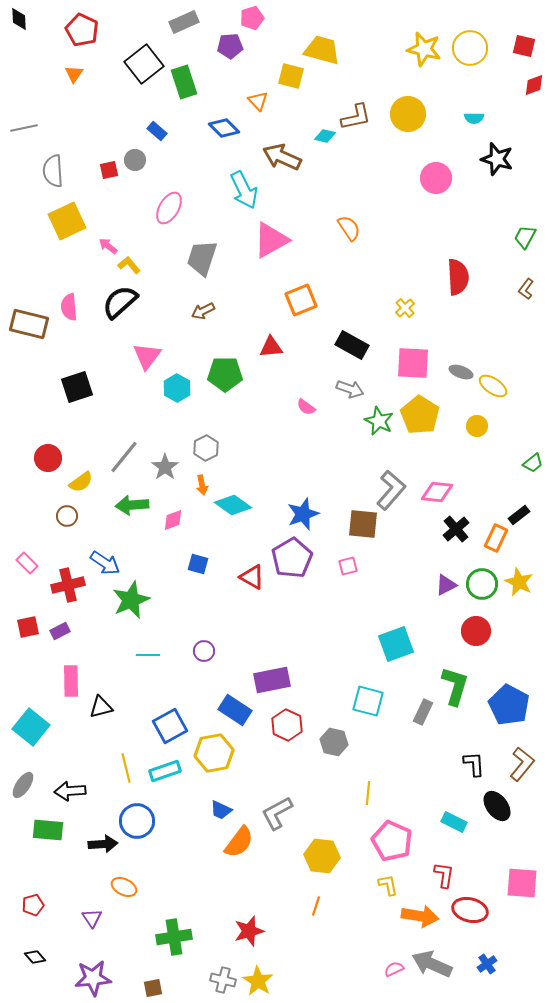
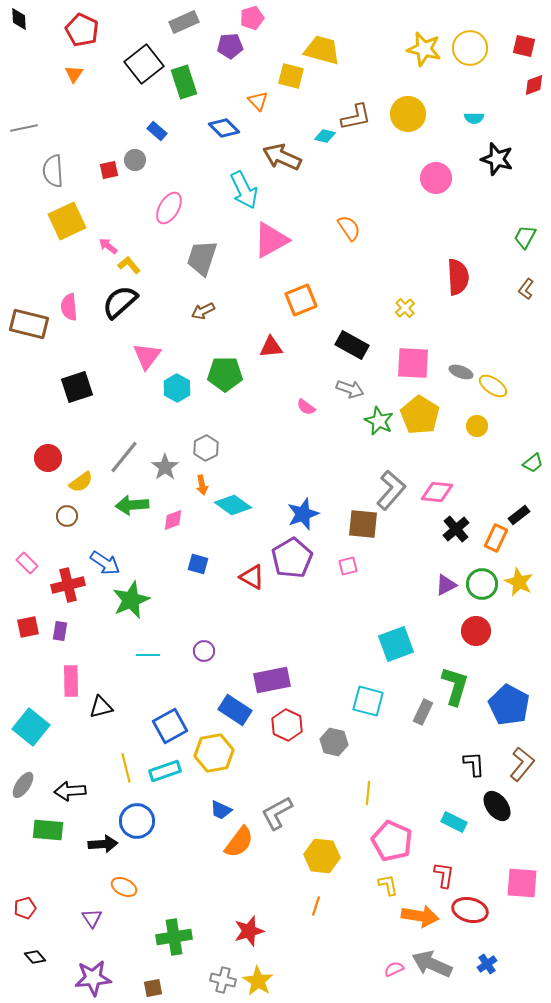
purple rectangle at (60, 631): rotated 54 degrees counterclockwise
red pentagon at (33, 905): moved 8 px left, 3 px down
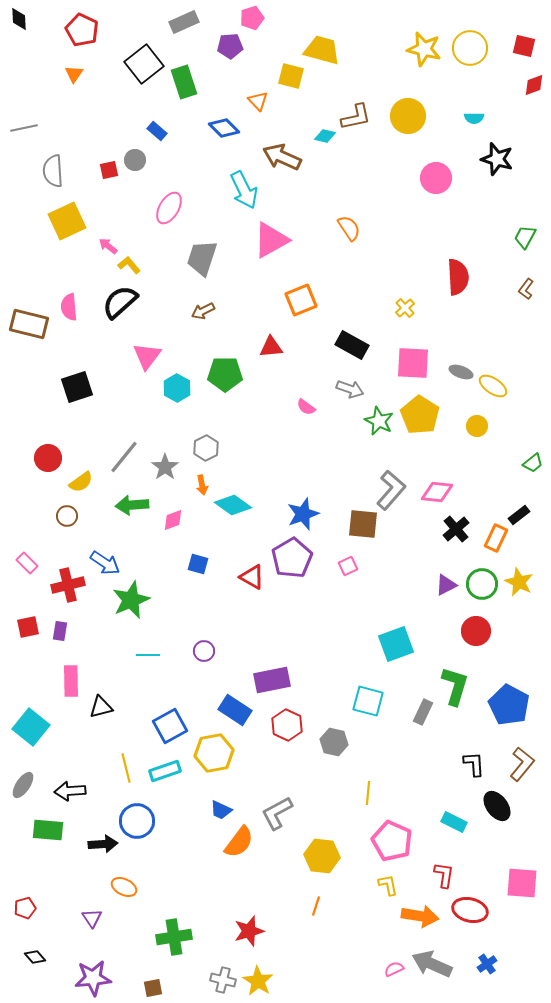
yellow circle at (408, 114): moved 2 px down
pink square at (348, 566): rotated 12 degrees counterclockwise
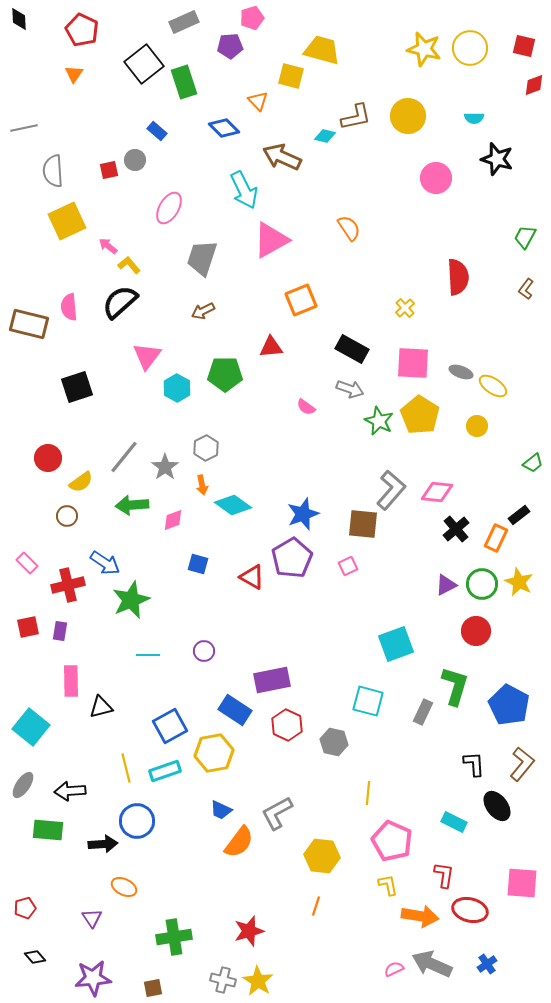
black rectangle at (352, 345): moved 4 px down
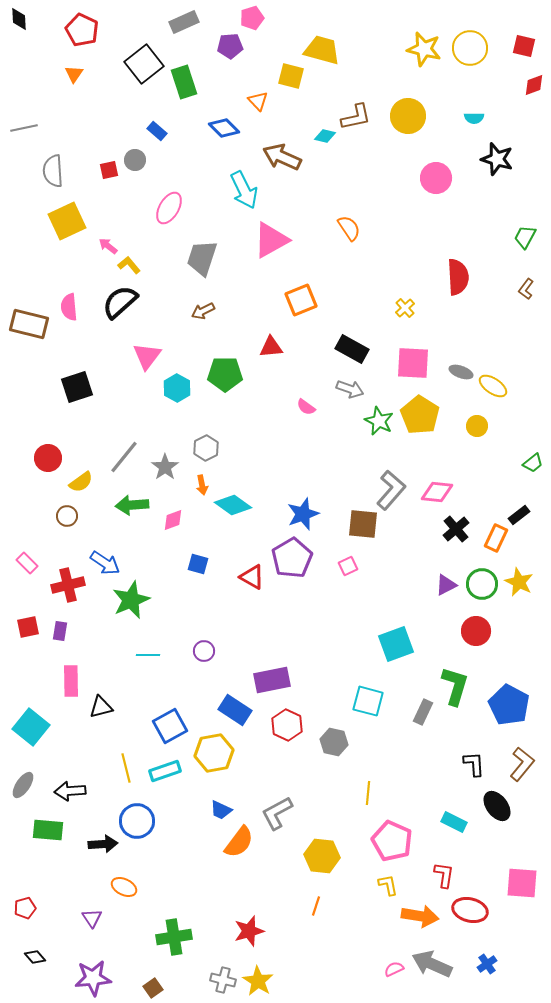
brown square at (153, 988): rotated 24 degrees counterclockwise
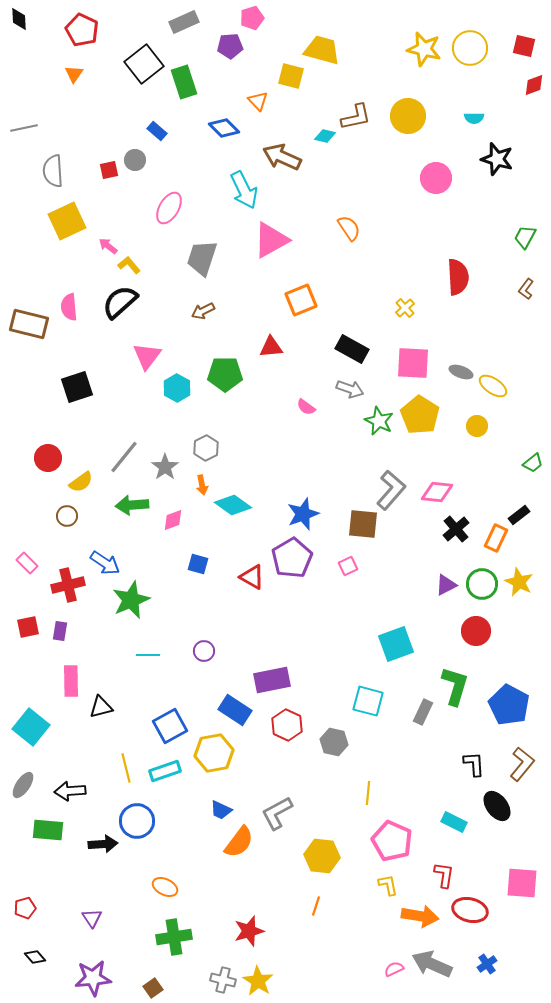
orange ellipse at (124, 887): moved 41 px right
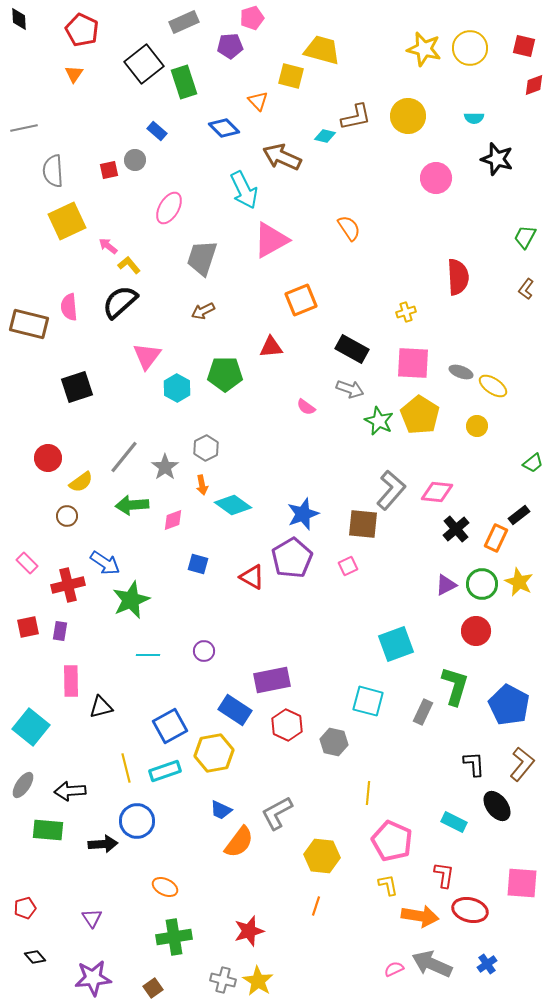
yellow cross at (405, 308): moved 1 px right, 4 px down; rotated 24 degrees clockwise
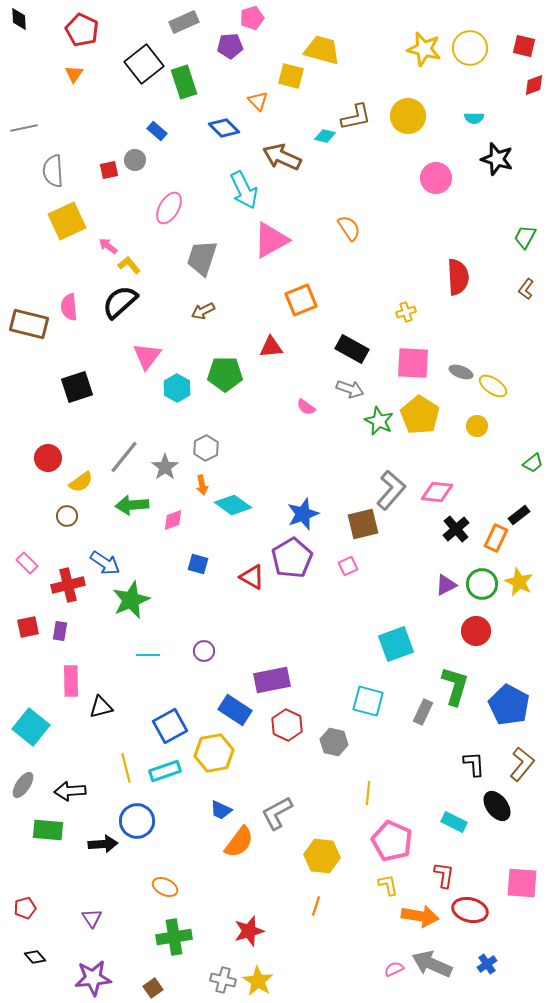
brown square at (363, 524): rotated 20 degrees counterclockwise
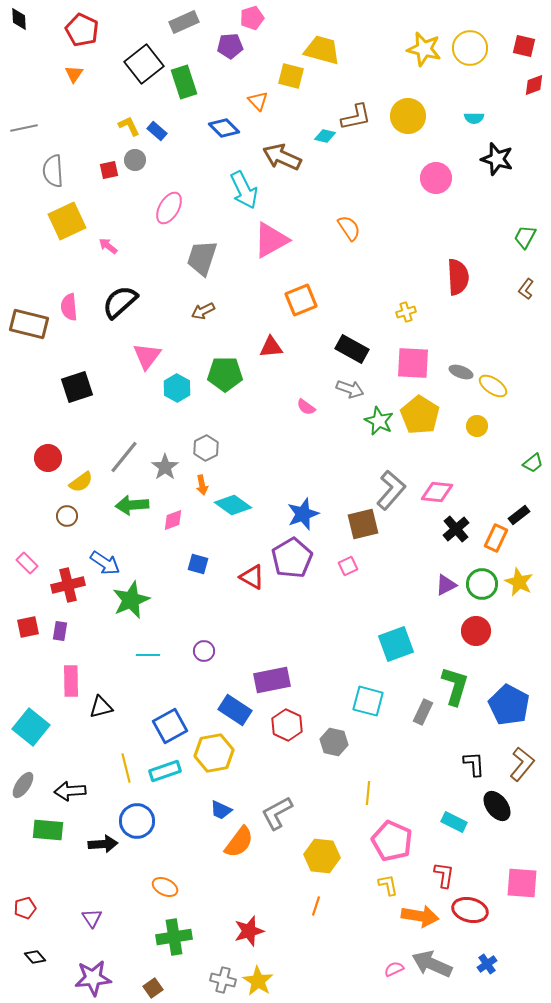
yellow L-shape at (129, 265): moved 139 px up; rotated 15 degrees clockwise
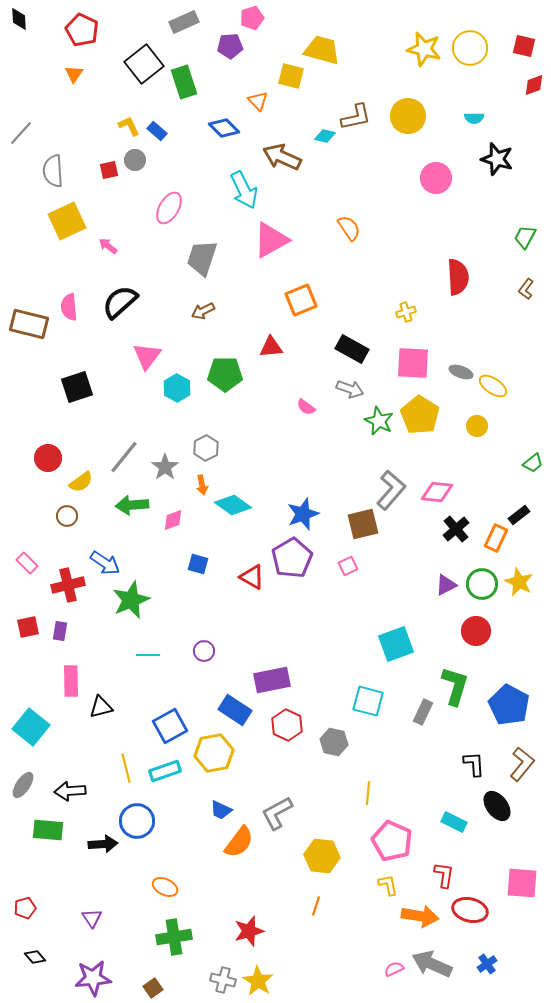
gray line at (24, 128): moved 3 px left, 5 px down; rotated 36 degrees counterclockwise
